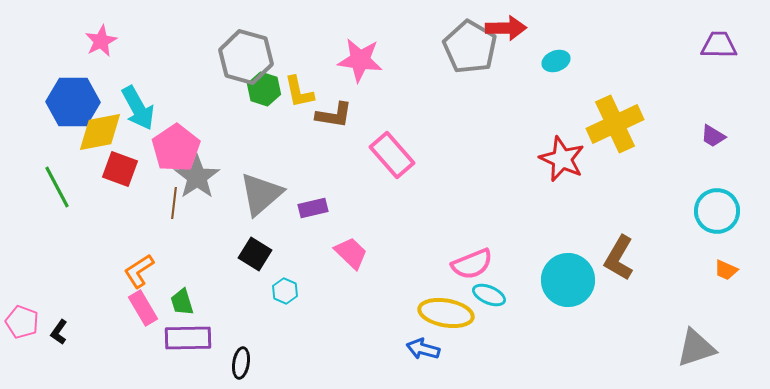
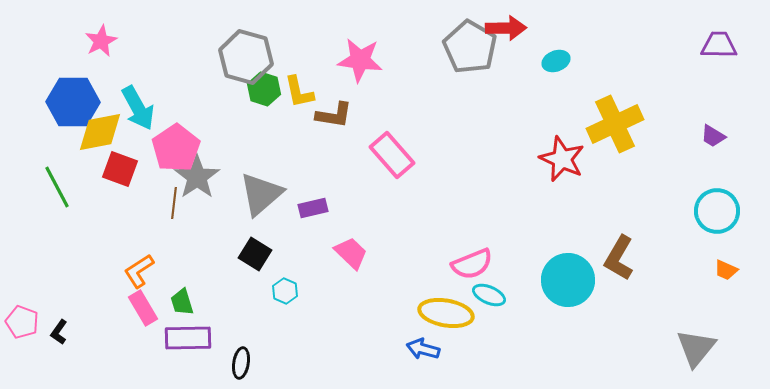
gray triangle at (696, 348): rotated 33 degrees counterclockwise
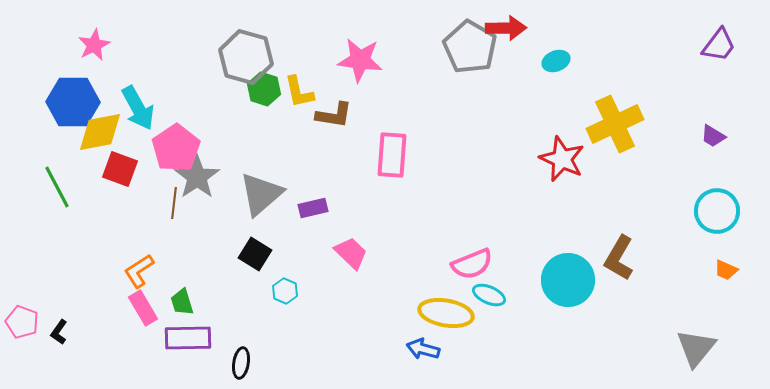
pink star at (101, 41): moved 7 px left, 4 px down
purple trapezoid at (719, 45): rotated 126 degrees clockwise
pink rectangle at (392, 155): rotated 45 degrees clockwise
